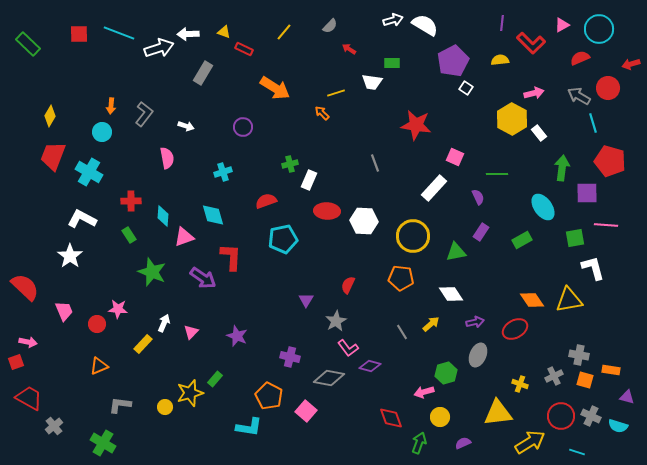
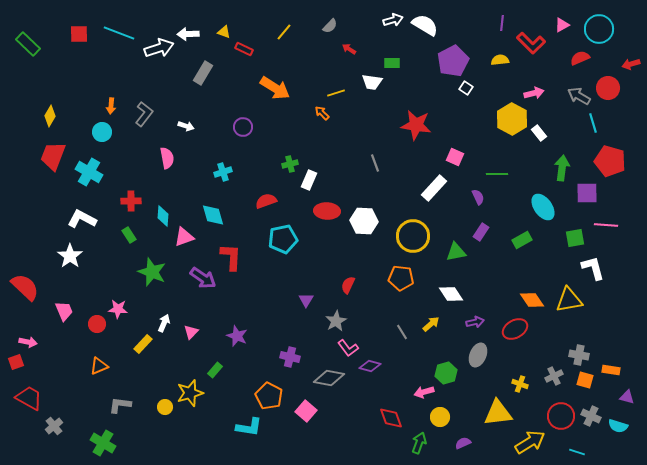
green rectangle at (215, 379): moved 9 px up
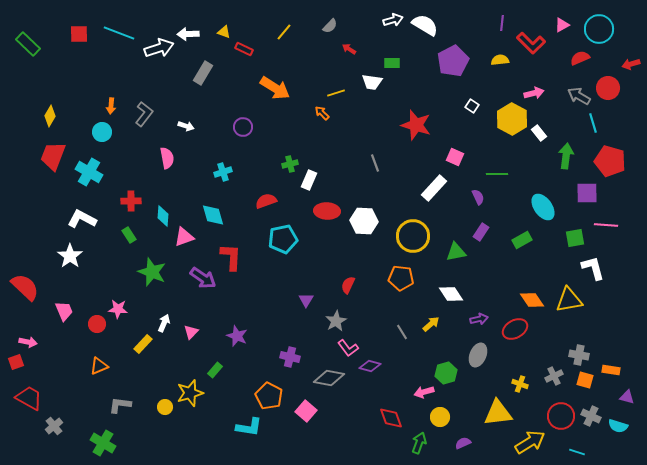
white square at (466, 88): moved 6 px right, 18 px down
red star at (416, 125): rotated 8 degrees clockwise
green arrow at (562, 168): moved 4 px right, 12 px up
purple arrow at (475, 322): moved 4 px right, 3 px up
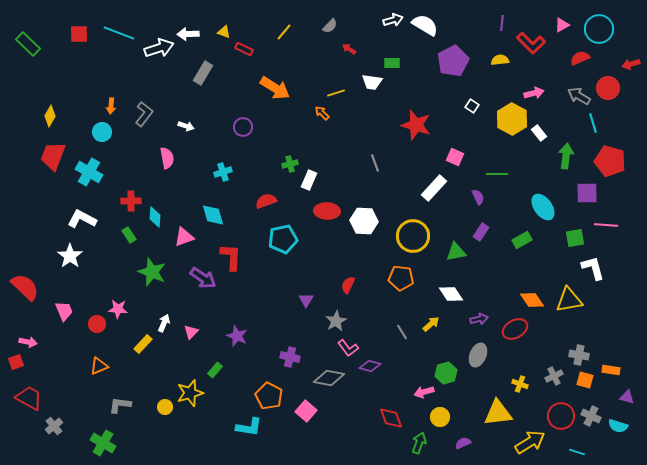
cyan diamond at (163, 216): moved 8 px left, 1 px down
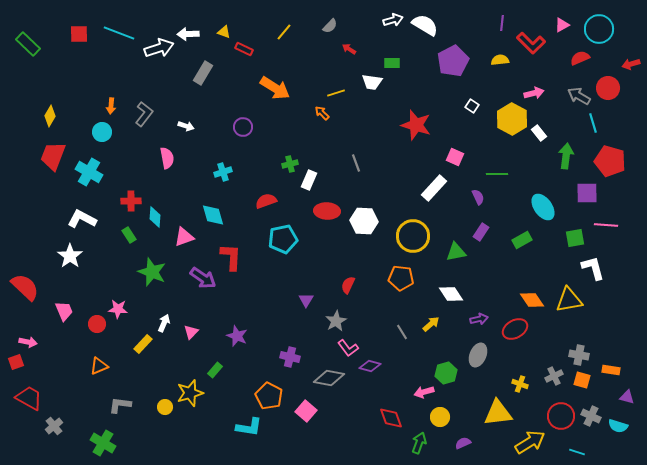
gray line at (375, 163): moved 19 px left
orange square at (585, 380): moved 3 px left
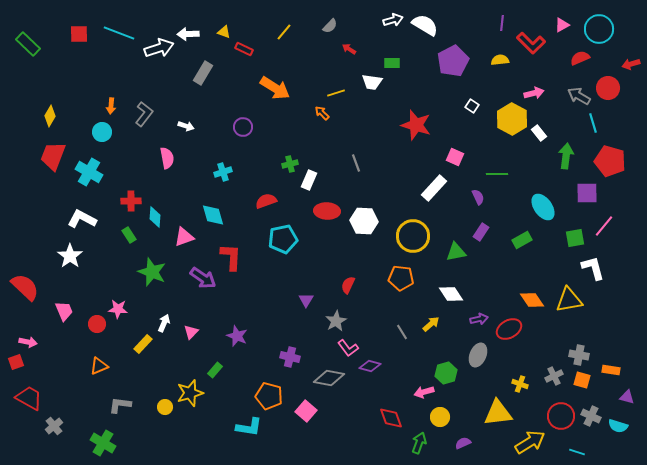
pink line at (606, 225): moved 2 px left, 1 px down; rotated 55 degrees counterclockwise
red ellipse at (515, 329): moved 6 px left
orange pentagon at (269, 396): rotated 12 degrees counterclockwise
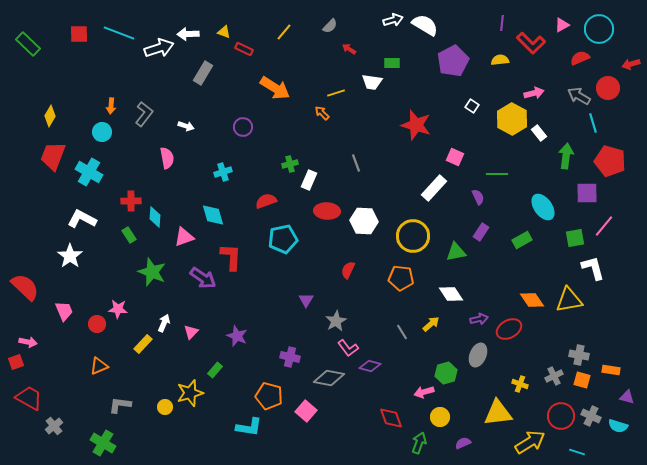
red semicircle at (348, 285): moved 15 px up
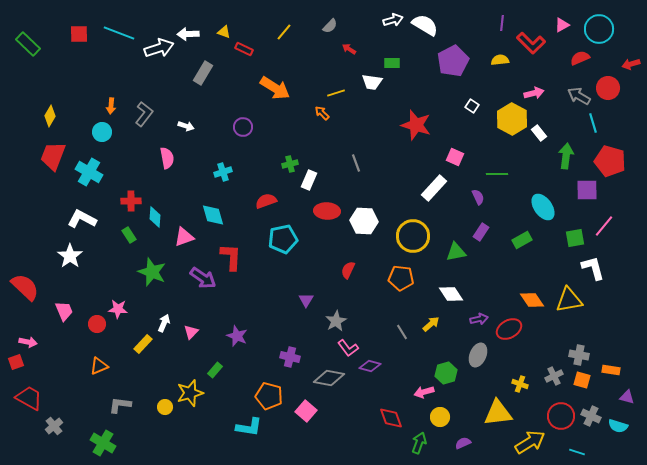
purple square at (587, 193): moved 3 px up
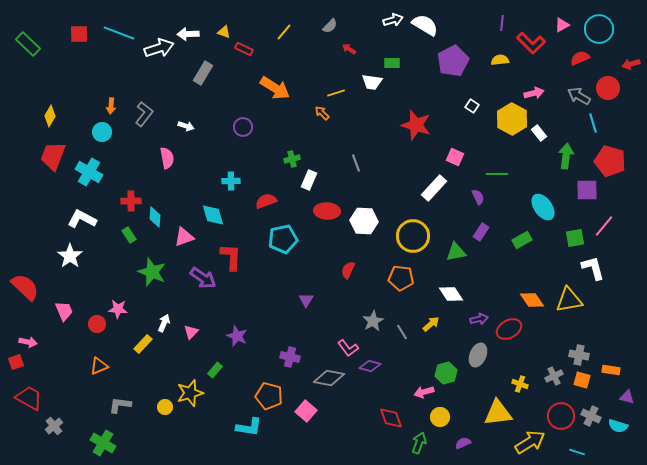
green cross at (290, 164): moved 2 px right, 5 px up
cyan cross at (223, 172): moved 8 px right, 9 px down; rotated 18 degrees clockwise
gray star at (336, 321): moved 37 px right
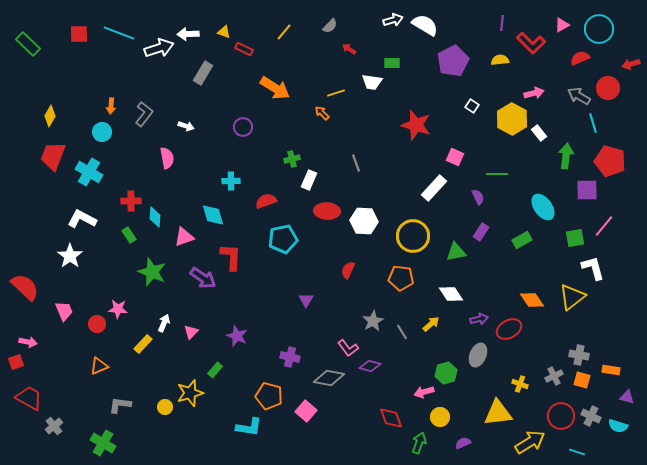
yellow triangle at (569, 300): moved 3 px right, 3 px up; rotated 28 degrees counterclockwise
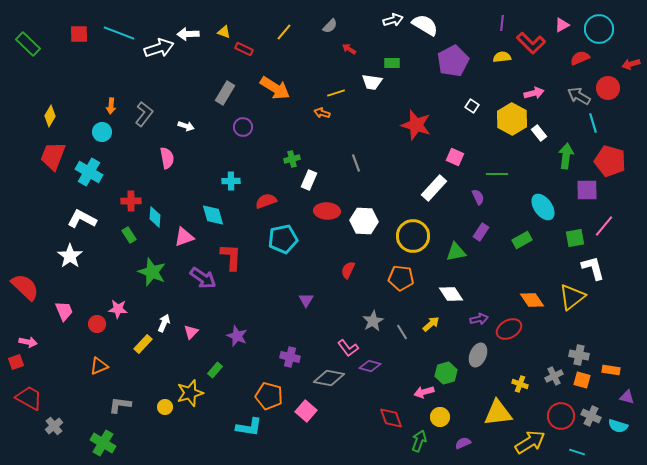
yellow semicircle at (500, 60): moved 2 px right, 3 px up
gray rectangle at (203, 73): moved 22 px right, 20 px down
orange arrow at (322, 113): rotated 28 degrees counterclockwise
green arrow at (419, 443): moved 2 px up
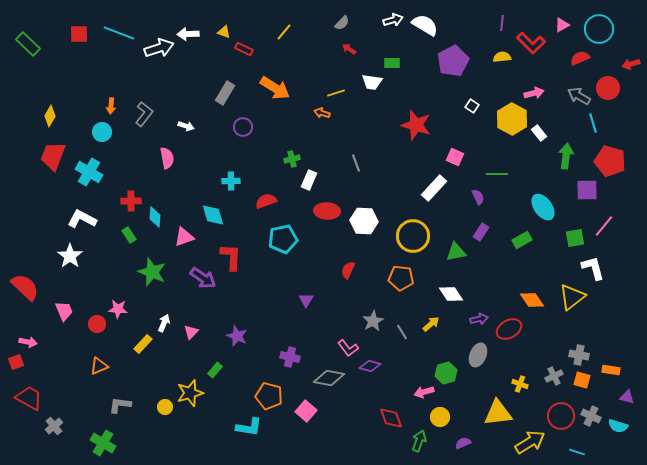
gray semicircle at (330, 26): moved 12 px right, 3 px up
